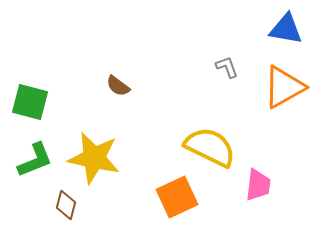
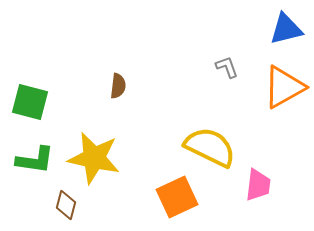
blue triangle: rotated 24 degrees counterclockwise
brown semicircle: rotated 120 degrees counterclockwise
green L-shape: rotated 30 degrees clockwise
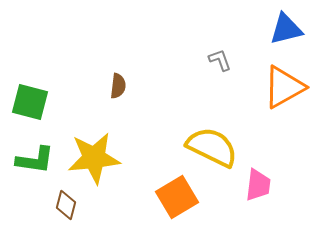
gray L-shape: moved 7 px left, 7 px up
yellow semicircle: moved 2 px right
yellow star: rotated 18 degrees counterclockwise
orange square: rotated 6 degrees counterclockwise
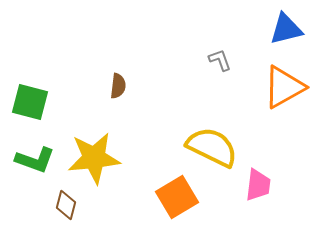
green L-shape: rotated 12 degrees clockwise
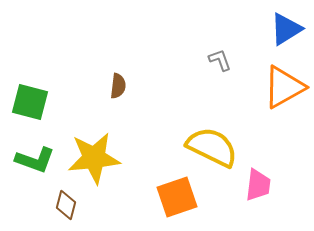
blue triangle: rotated 18 degrees counterclockwise
orange square: rotated 12 degrees clockwise
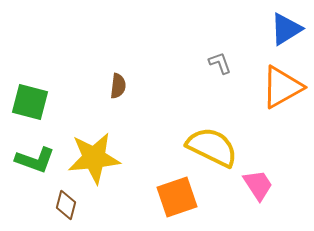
gray L-shape: moved 3 px down
orange triangle: moved 2 px left
pink trapezoid: rotated 40 degrees counterclockwise
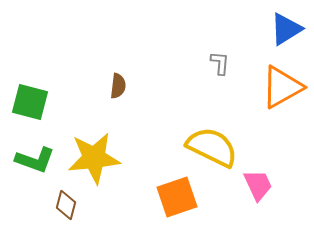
gray L-shape: rotated 25 degrees clockwise
pink trapezoid: rotated 8 degrees clockwise
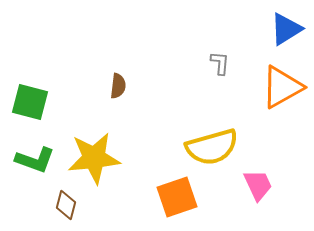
yellow semicircle: rotated 138 degrees clockwise
